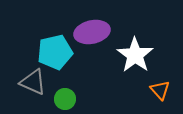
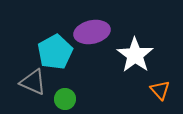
cyan pentagon: rotated 16 degrees counterclockwise
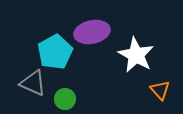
white star: moved 1 px right; rotated 6 degrees counterclockwise
gray triangle: moved 1 px down
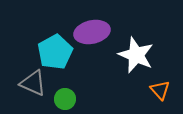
white star: rotated 6 degrees counterclockwise
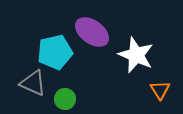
purple ellipse: rotated 48 degrees clockwise
cyan pentagon: rotated 16 degrees clockwise
orange triangle: rotated 10 degrees clockwise
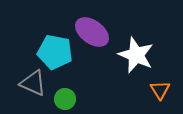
cyan pentagon: rotated 24 degrees clockwise
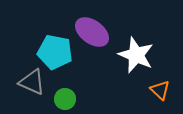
gray triangle: moved 1 px left, 1 px up
orange triangle: rotated 15 degrees counterclockwise
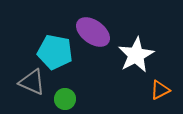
purple ellipse: moved 1 px right
white star: rotated 21 degrees clockwise
orange triangle: rotated 50 degrees clockwise
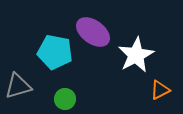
gray triangle: moved 14 px left, 4 px down; rotated 40 degrees counterclockwise
